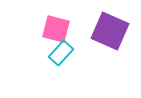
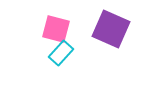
purple square: moved 1 px right, 2 px up
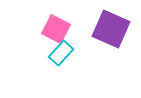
pink square: rotated 12 degrees clockwise
